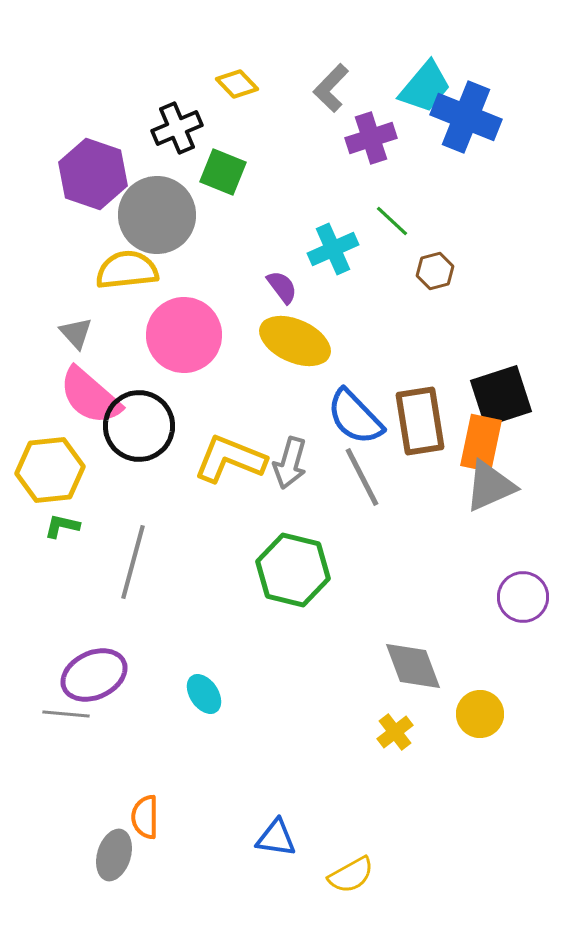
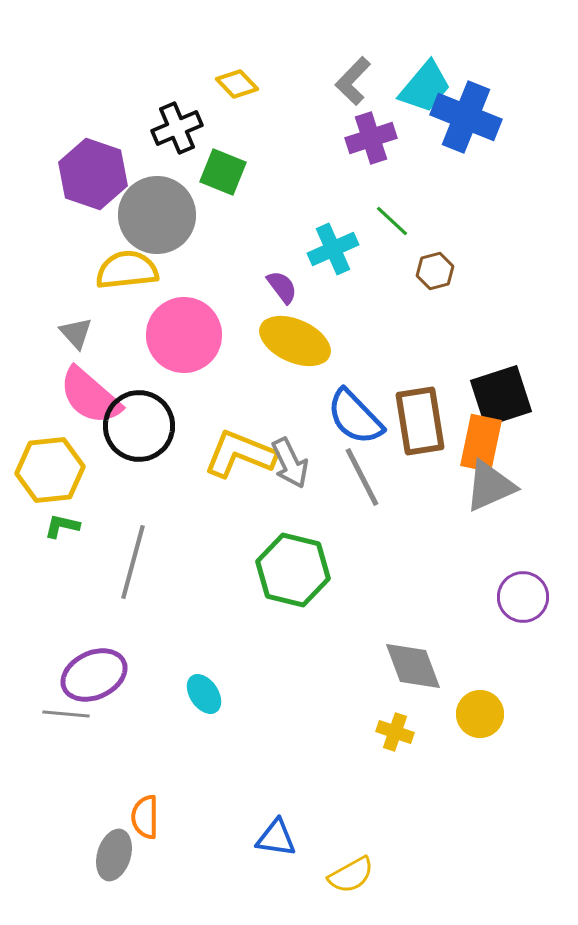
gray L-shape at (331, 88): moved 22 px right, 7 px up
yellow L-shape at (230, 459): moved 10 px right, 5 px up
gray arrow at (290, 463): rotated 42 degrees counterclockwise
yellow cross at (395, 732): rotated 33 degrees counterclockwise
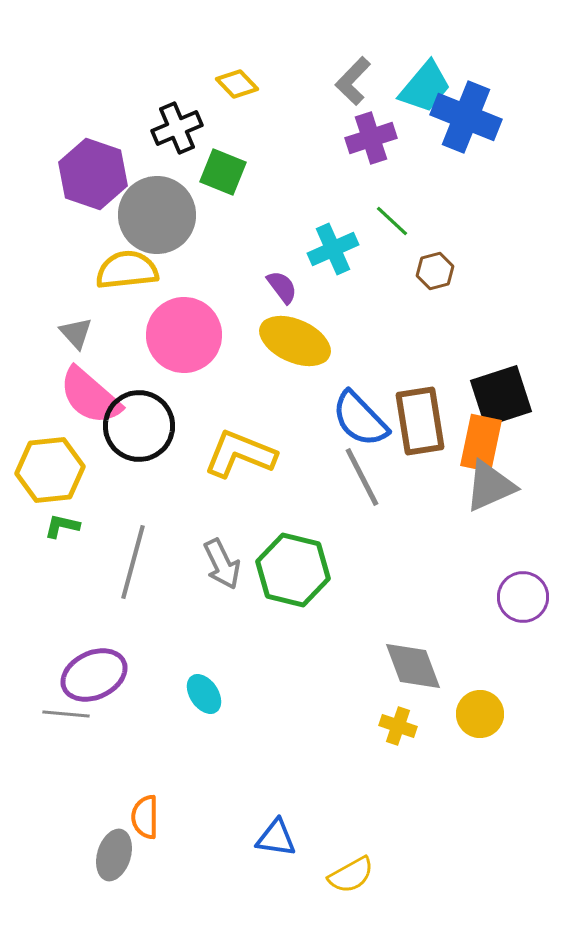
blue semicircle at (355, 417): moved 5 px right, 2 px down
gray arrow at (290, 463): moved 68 px left, 101 px down
yellow cross at (395, 732): moved 3 px right, 6 px up
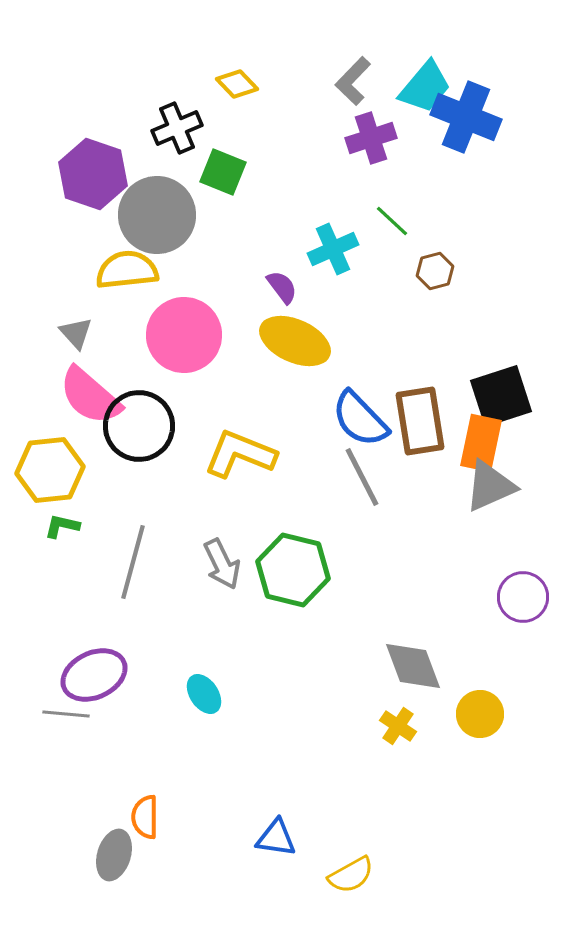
yellow cross at (398, 726): rotated 15 degrees clockwise
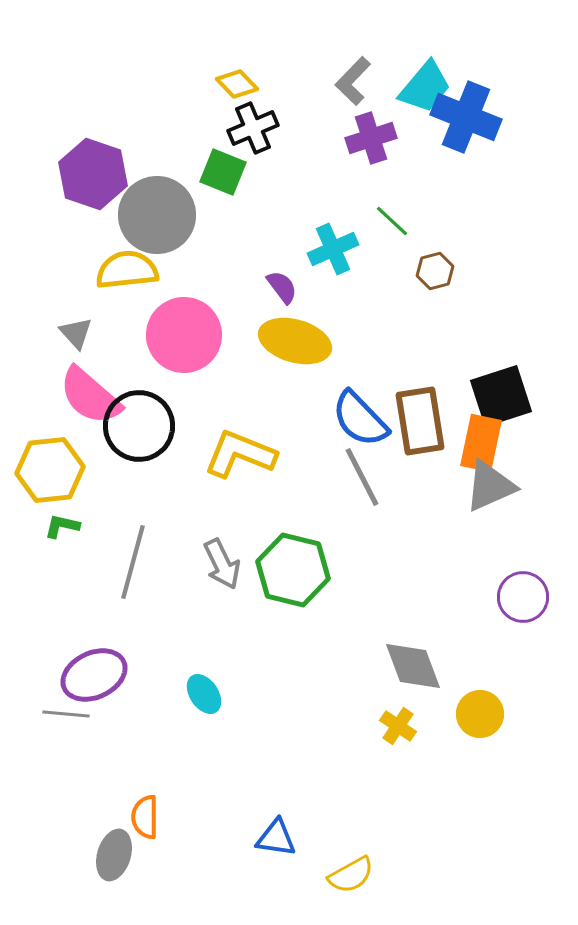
black cross at (177, 128): moved 76 px right
yellow ellipse at (295, 341): rotated 8 degrees counterclockwise
